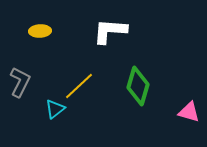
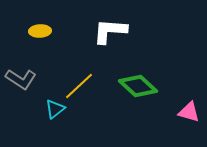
gray L-shape: moved 1 px right, 3 px up; rotated 96 degrees clockwise
green diamond: rotated 63 degrees counterclockwise
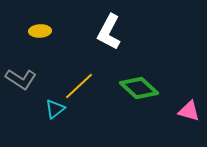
white L-shape: moved 1 px left, 1 px down; rotated 66 degrees counterclockwise
green diamond: moved 1 px right, 2 px down
pink triangle: moved 1 px up
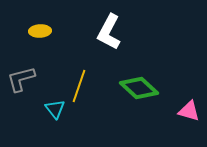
gray L-shape: rotated 132 degrees clockwise
yellow line: rotated 28 degrees counterclockwise
cyan triangle: rotated 30 degrees counterclockwise
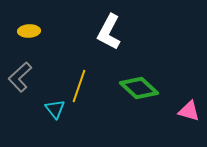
yellow ellipse: moved 11 px left
gray L-shape: moved 1 px left, 2 px up; rotated 28 degrees counterclockwise
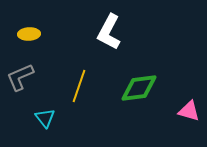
yellow ellipse: moved 3 px down
gray L-shape: rotated 20 degrees clockwise
green diamond: rotated 51 degrees counterclockwise
cyan triangle: moved 10 px left, 9 px down
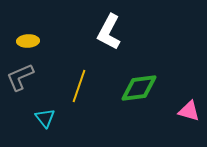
yellow ellipse: moved 1 px left, 7 px down
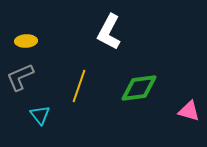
yellow ellipse: moved 2 px left
cyan triangle: moved 5 px left, 3 px up
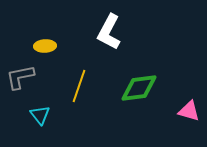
yellow ellipse: moved 19 px right, 5 px down
gray L-shape: rotated 12 degrees clockwise
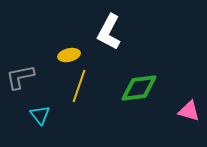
yellow ellipse: moved 24 px right, 9 px down; rotated 10 degrees counterclockwise
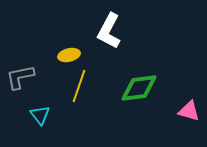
white L-shape: moved 1 px up
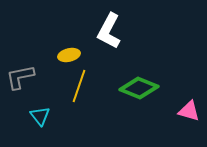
green diamond: rotated 30 degrees clockwise
cyan triangle: moved 1 px down
